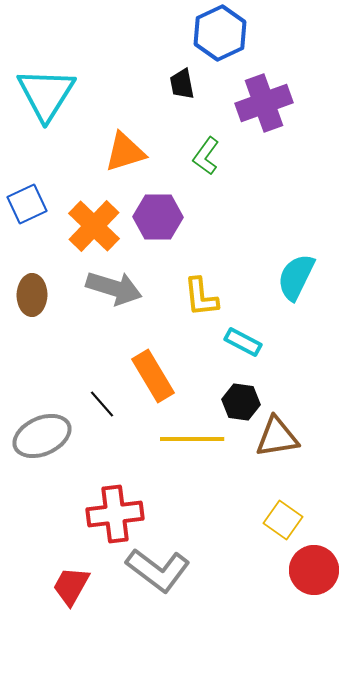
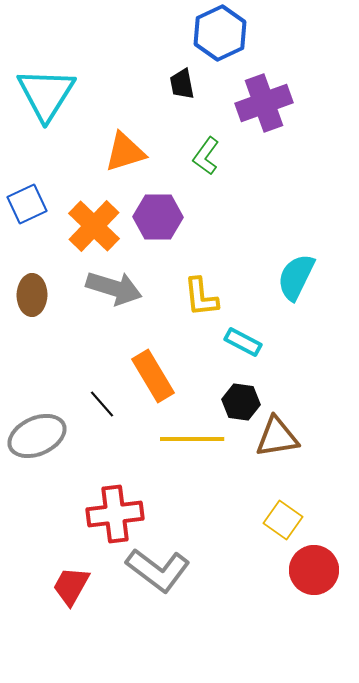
gray ellipse: moved 5 px left
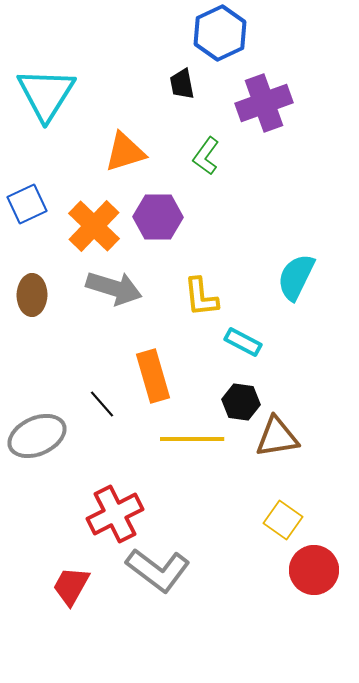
orange rectangle: rotated 15 degrees clockwise
red cross: rotated 20 degrees counterclockwise
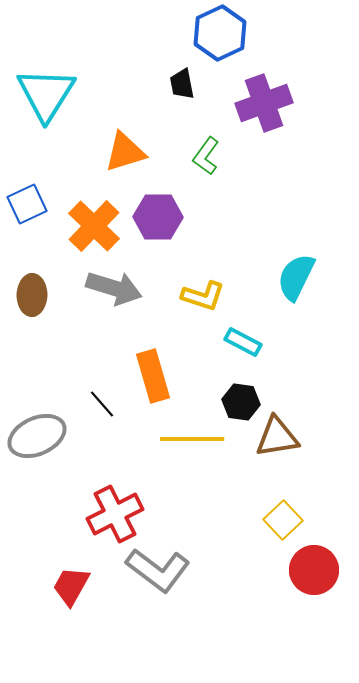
yellow L-shape: moved 2 px right, 1 px up; rotated 66 degrees counterclockwise
yellow square: rotated 12 degrees clockwise
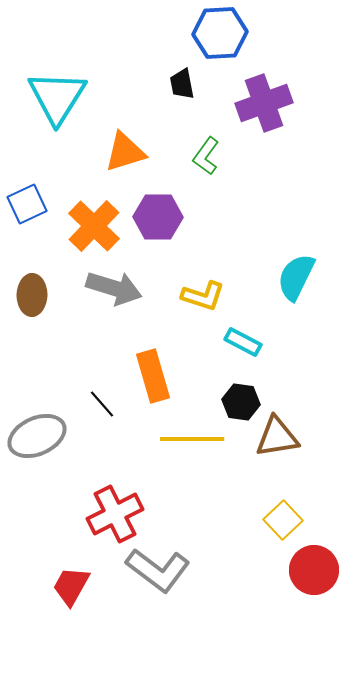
blue hexagon: rotated 22 degrees clockwise
cyan triangle: moved 11 px right, 3 px down
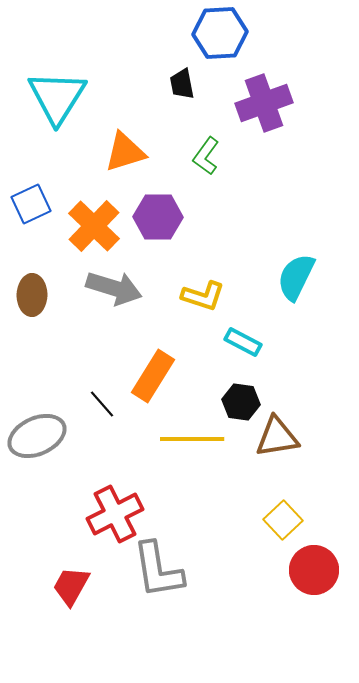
blue square: moved 4 px right
orange rectangle: rotated 48 degrees clockwise
gray L-shape: rotated 44 degrees clockwise
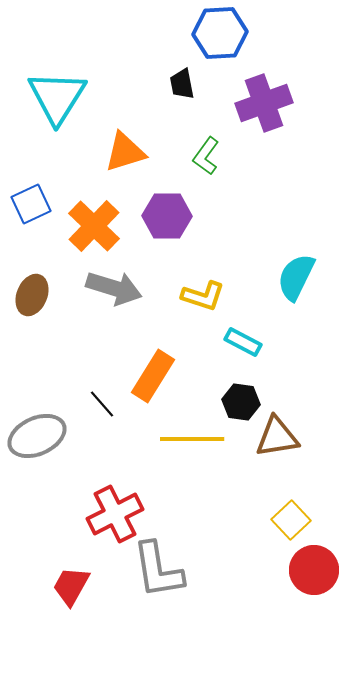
purple hexagon: moved 9 px right, 1 px up
brown ellipse: rotated 21 degrees clockwise
yellow square: moved 8 px right
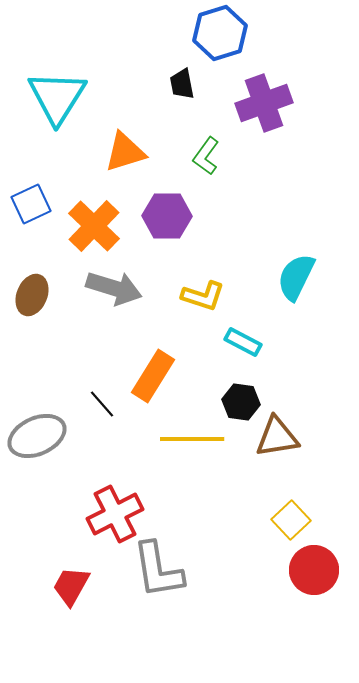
blue hexagon: rotated 14 degrees counterclockwise
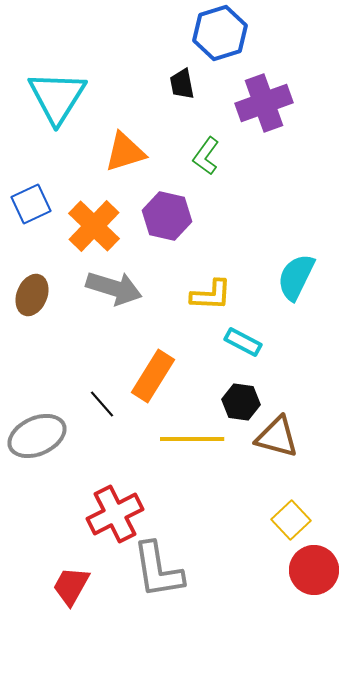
purple hexagon: rotated 12 degrees clockwise
yellow L-shape: moved 8 px right, 1 px up; rotated 15 degrees counterclockwise
brown triangle: rotated 24 degrees clockwise
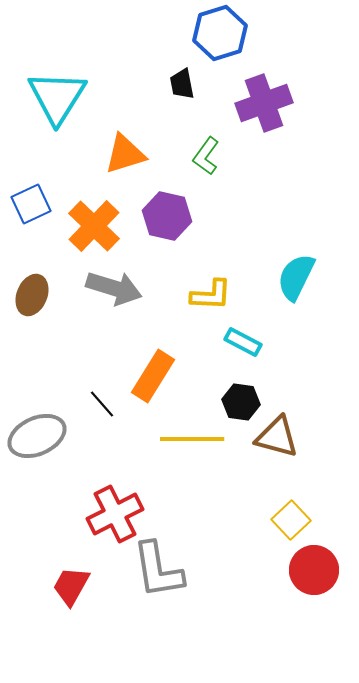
orange triangle: moved 2 px down
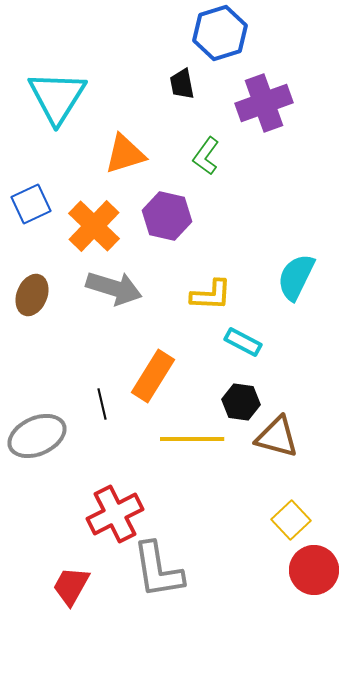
black line: rotated 28 degrees clockwise
